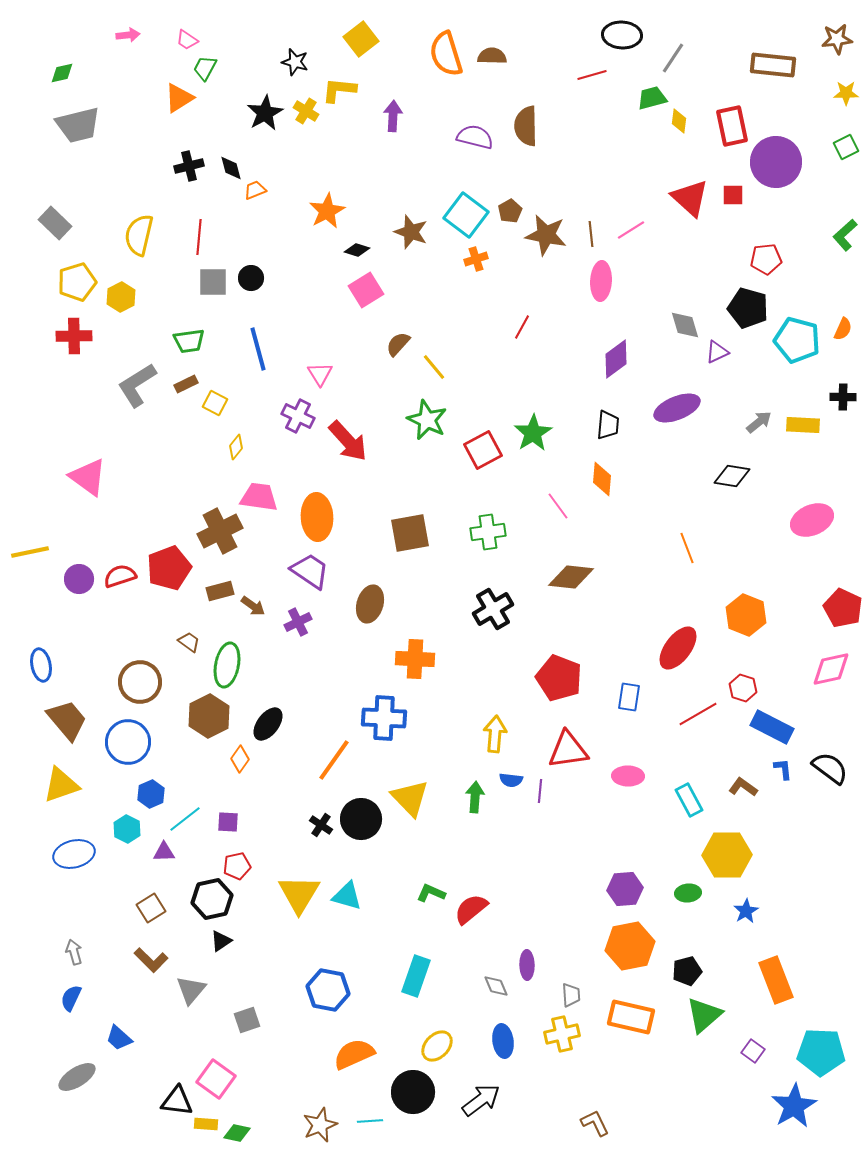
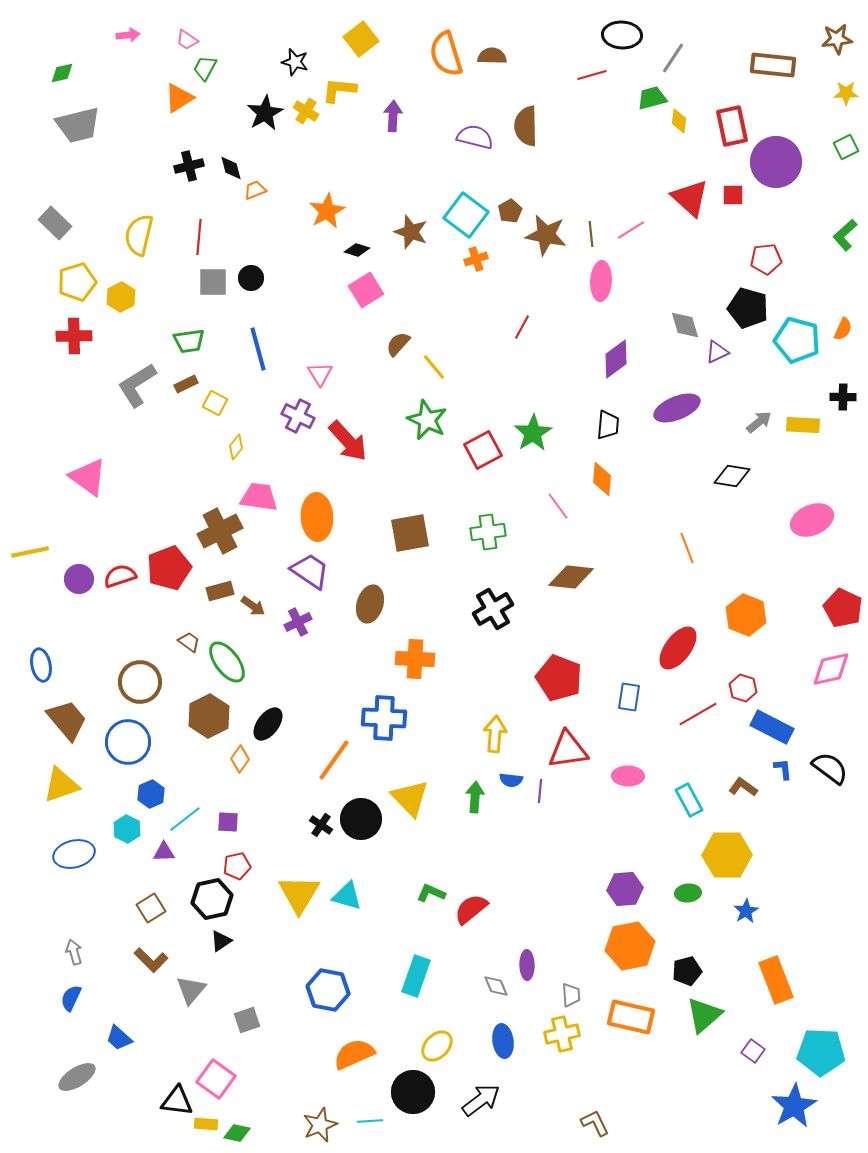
green ellipse at (227, 665): moved 3 px up; rotated 48 degrees counterclockwise
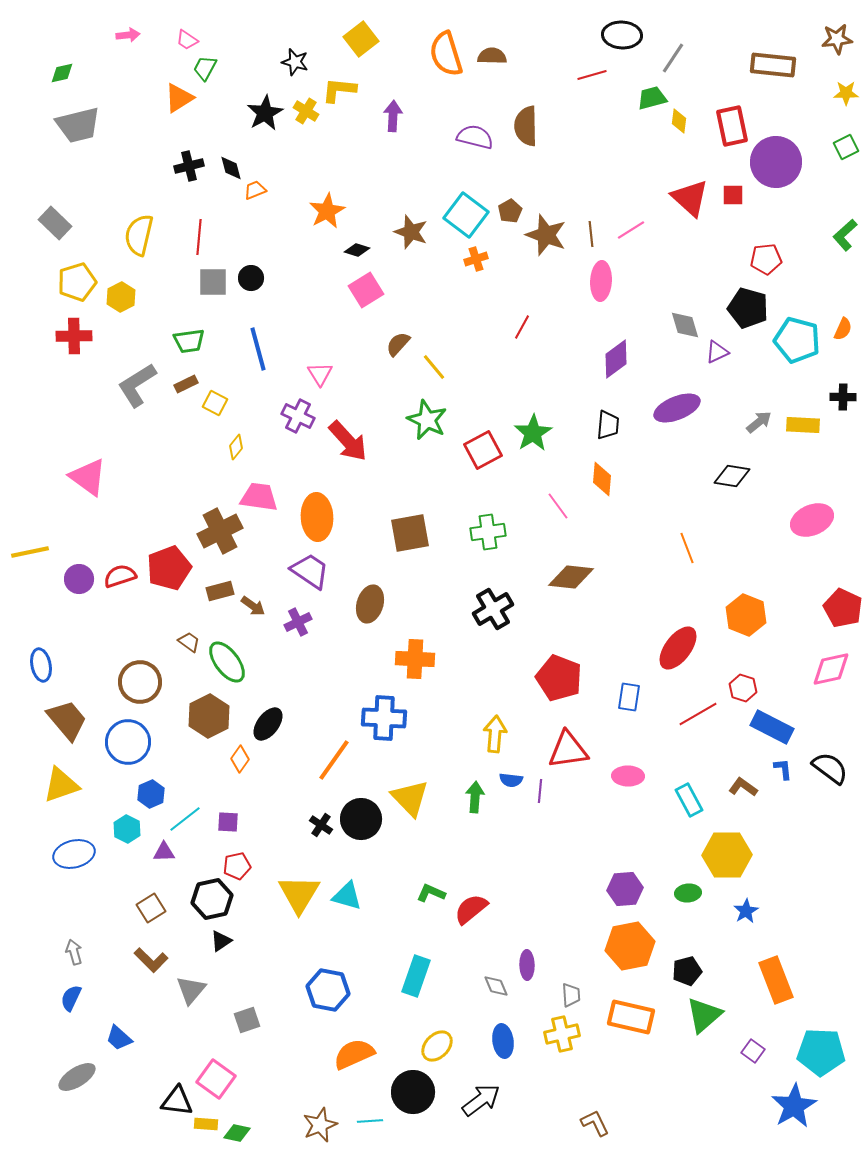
brown star at (546, 235): rotated 9 degrees clockwise
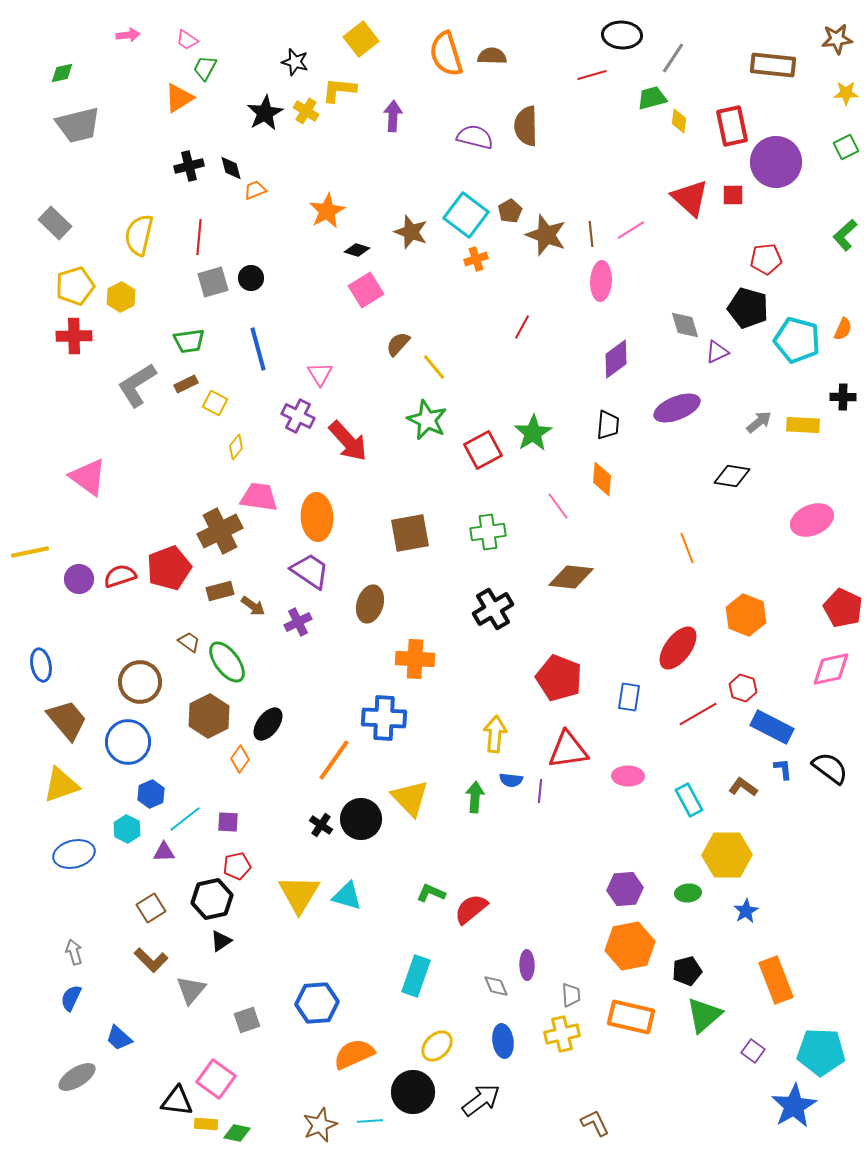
yellow pentagon at (77, 282): moved 2 px left, 4 px down
gray square at (213, 282): rotated 16 degrees counterclockwise
blue hexagon at (328, 990): moved 11 px left, 13 px down; rotated 15 degrees counterclockwise
